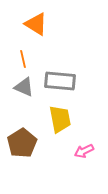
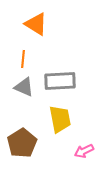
orange line: rotated 18 degrees clockwise
gray rectangle: rotated 8 degrees counterclockwise
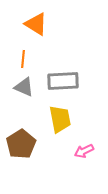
gray rectangle: moved 3 px right
brown pentagon: moved 1 px left, 1 px down
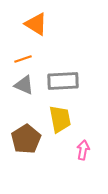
orange line: rotated 66 degrees clockwise
gray triangle: moved 2 px up
brown pentagon: moved 5 px right, 5 px up
pink arrow: moved 1 px left, 1 px up; rotated 126 degrees clockwise
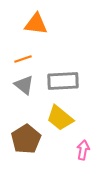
orange triangle: rotated 25 degrees counterclockwise
gray triangle: rotated 15 degrees clockwise
yellow trapezoid: moved 1 px up; rotated 140 degrees clockwise
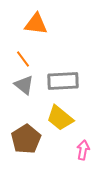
orange line: rotated 72 degrees clockwise
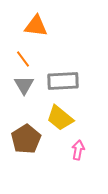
orange triangle: moved 2 px down
gray triangle: rotated 20 degrees clockwise
pink arrow: moved 5 px left
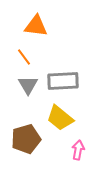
orange line: moved 1 px right, 2 px up
gray triangle: moved 4 px right
brown pentagon: rotated 16 degrees clockwise
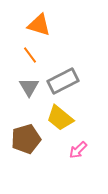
orange triangle: moved 3 px right, 1 px up; rotated 10 degrees clockwise
orange line: moved 6 px right, 2 px up
gray rectangle: rotated 24 degrees counterclockwise
gray triangle: moved 1 px right, 2 px down
pink arrow: rotated 144 degrees counterclockwise
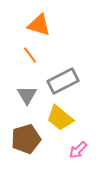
gray triangle: moved 2 px left, 8 px down
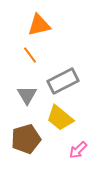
orange triangle: rotated 30 degrees counterclockwise
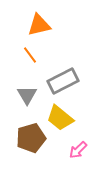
brown pentagon: moved 5 px right, 1 px up
